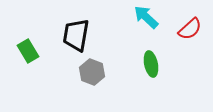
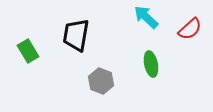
gray hexagon: moved 9 px right, 9 px down
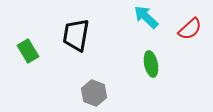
gray hexagon: moved 7 px left, 12 px down
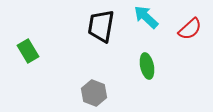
black trapezoid: moved 25 px right, 9 px up
green ellipse: moved 4 px left, 2 px down
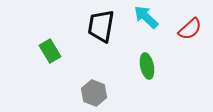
green rectangle: moved 22 px right
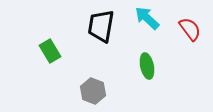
cyan arrow: moved 1 px right, 1 px down
red semicircle: rotated 85 degrees counterclockwise
gray hexagon: moved 1 px left, 2 px up
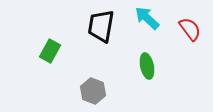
green rectangle: rotated 60 degrees clockwise
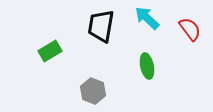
green rectangle: rotated 30 degrees clockwise
